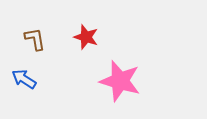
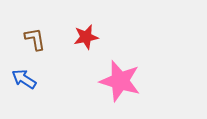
red star: rotated 30 degrees counterclockwise
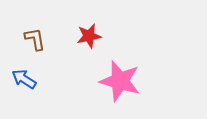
red star: moved 3 px right, 1 px up
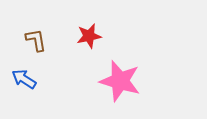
brown L-shape: moved 1 px right, 1 px down
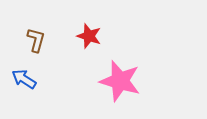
red star: rotated 30 degrees clockwise
brown L-shape: rotated 25 degrees clockwise
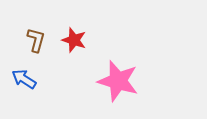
red star: moved 15 px left, 4 px down
pink star: moved 2 px left
